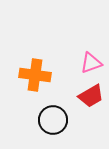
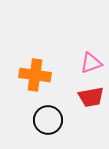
red trapezoid: moved 1 px down; rotated 20 degrees clockwise
black circle: moved 5 px left
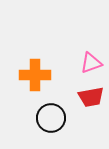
orange cross: rotated 8 degrees counterclockwise
black circle: moved 3 px right, 2 px up
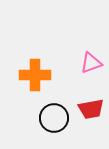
red trapezoid: moved 12 px down
black circle: moved 3 px right
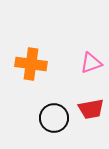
orange cross: moved 4 px left, 11 px up; rotated 8 degrees clockwise
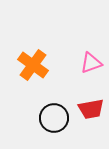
orange cross: moved 2 px right, 1 px down; rotated 28 degrees clockwise
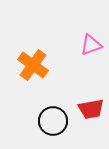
pink triangle: moved 18 px up
black circle: moved 1 px left, 3 px down
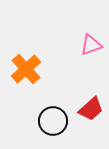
orange cross: moved 7 px left, 4 px down; rotated 12 degrees clockwise
red trapezoid: rotated 32 degrees counterclockwise
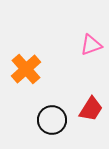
red trapezoid: rotated 16 degrees counterclockwise
black circle: moved 1 px left, 1 px up
